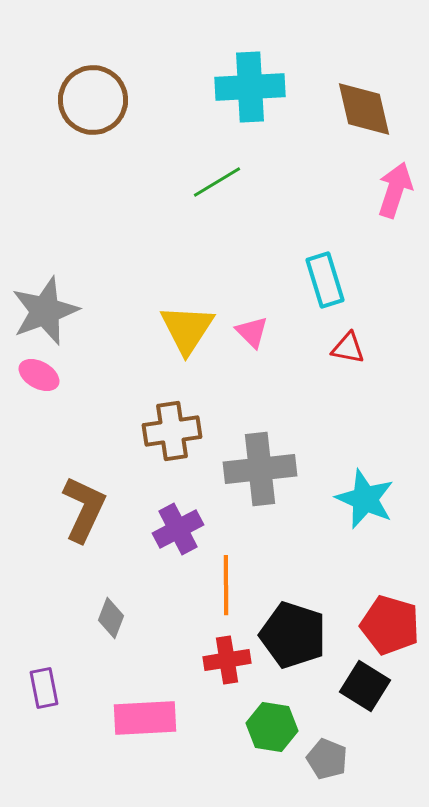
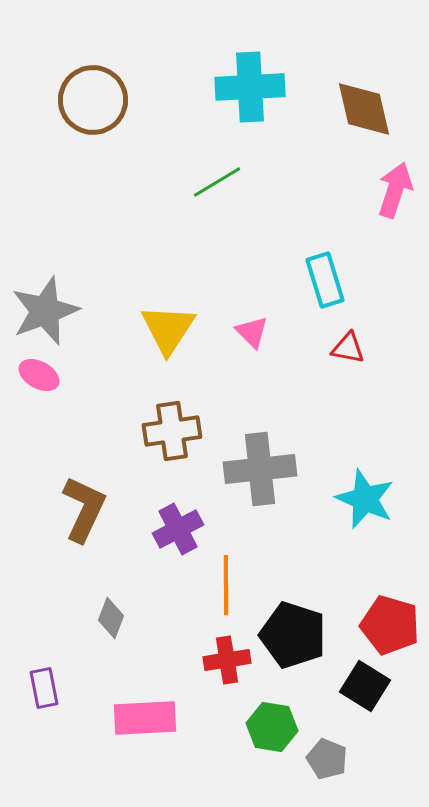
yellow triangle: moved 19 px left
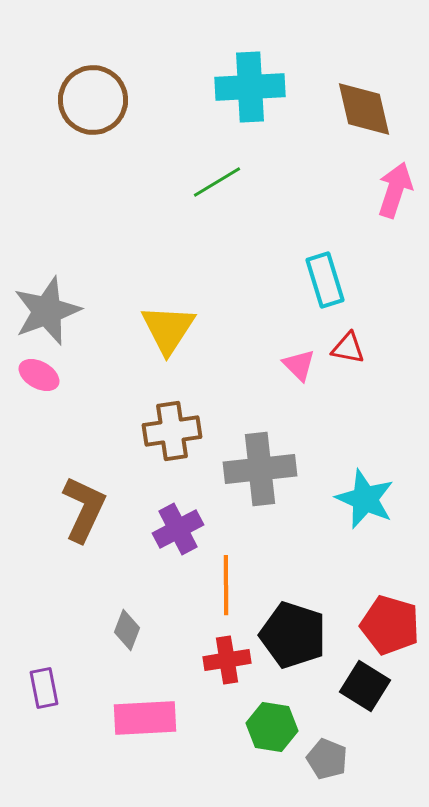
gray star: moved 2 px right
pink triangle: moved 47 px right, 33 px down
gray diamond: moved 16 px right, 12 px down
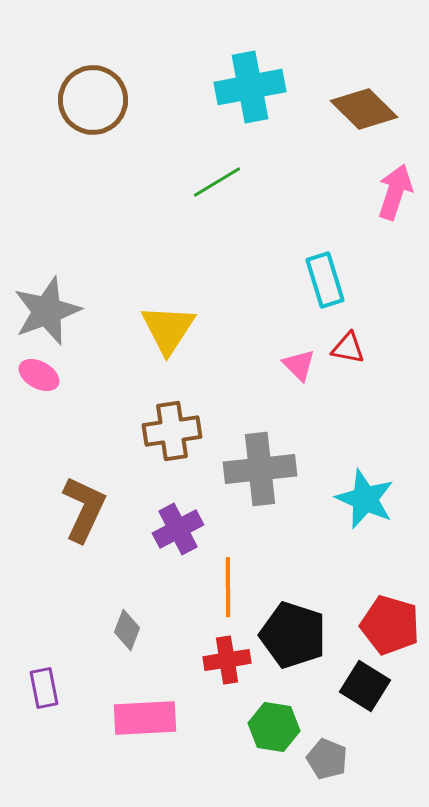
cyan cross: rotated 8 degrees counterclockwise
brown diamond: rotated 32 degrees counterclockwise
pink arrow: moved 2 px down
orange line: moved 2 px right, 2 px down
green hexagon: moved 2 px right
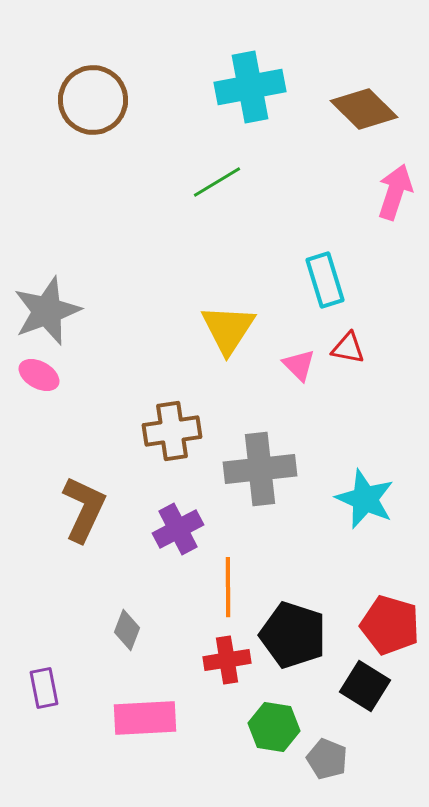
yellow triangle: moved 60 px right
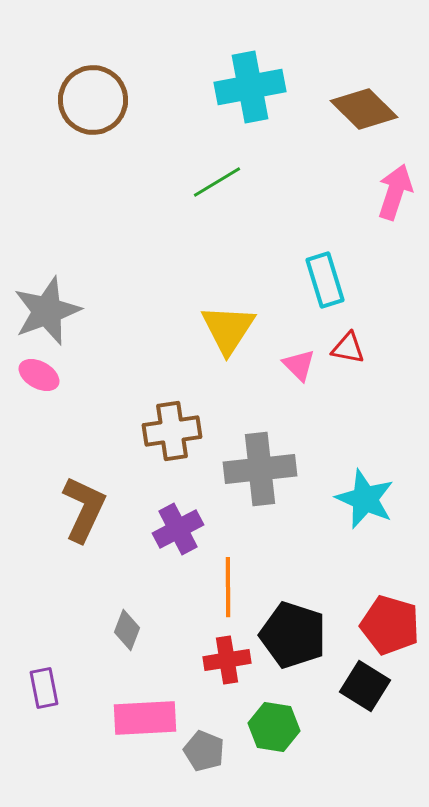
gray pentagon: moved 123 px left, 8 px up
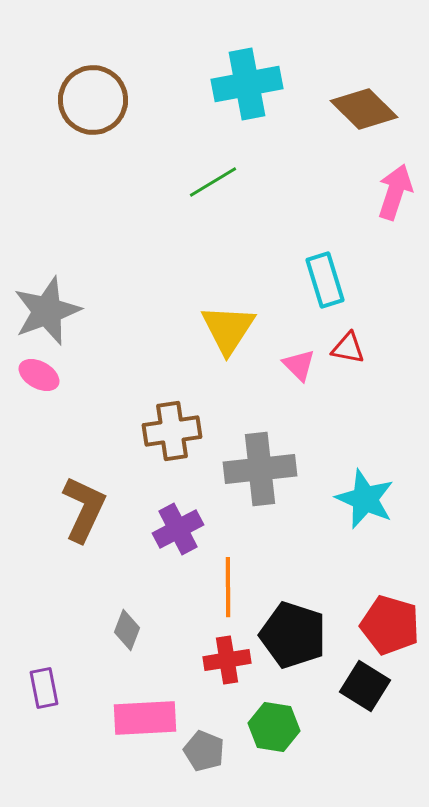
cyan cross: moved 3 px left, 3 px up
green line: moved 4 px left
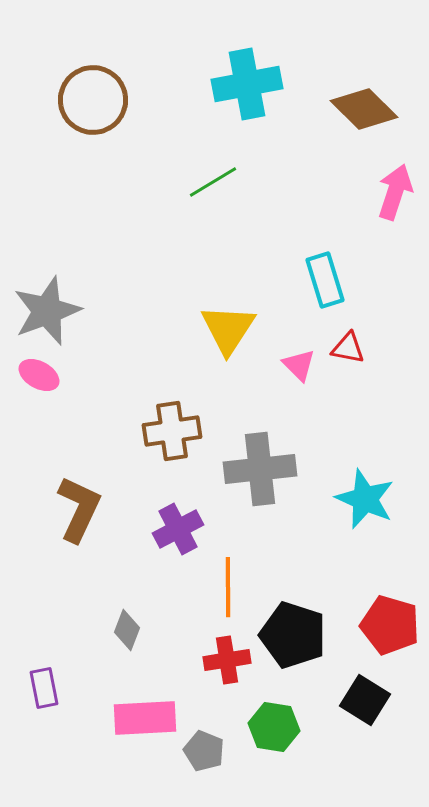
brown L-shape: moved 5 px left
black square: moved 14 px down
